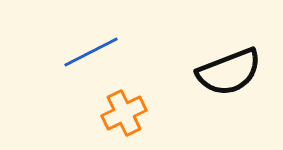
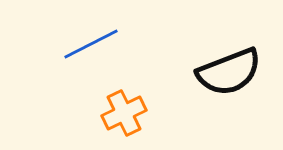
blue line: moved 8 px up
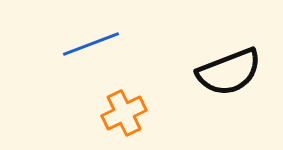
blue line: rotated 6 degrees clockwise
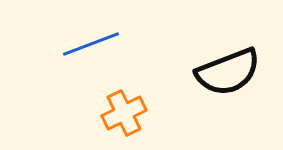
black semicircle: moved 1 px left
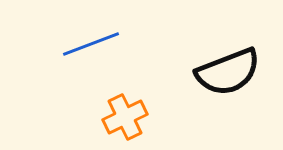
orange cross: moved 1 px right, 4 px down
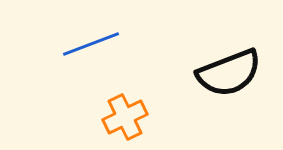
black semicircle: moved 1 px right, 1 px down
